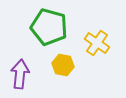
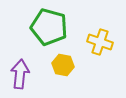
yellow cross: moved 3 px right, 1 px up; rotated 15 degrees counterclockwise
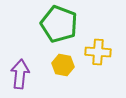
green pentagon: moved 10 px right, 3 px up; rotated 6 degrees clockwise
yellow cross: moved 2 px left, 10 px down; rotated 15 degrees counterclockwise
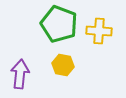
yellow cross: moved 1 px right, 21 px up
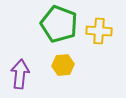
yellow hexagon: rotated 15 degrees counterclockwise
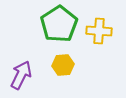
green pentagon: rotated 18 degrees clockwise
purple arrow: moved 1 px right, 1 px down; rotated 20 degrees clockwise
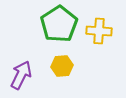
yellow hexagon: moved 1 px left, 1 px down
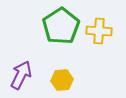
green pentagon: moved 2 px right, 2 px down
yellow hexagon: moved 14 px down
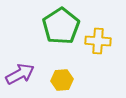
yellow cross: moved 1 px left, 10 px down
purple arrow: moved 1 px left, 1 px up; rotated 36 degrees clockwise
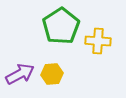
yellow hexagon: moved 10 px left, 6 px up
